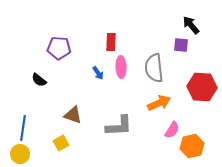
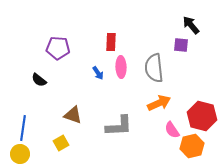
purple pentagon: moved 1 px left
red hexagon: moved 29 px down; rotated 12 degrees clockwise
pink semicircle: rotated 114 degrees clockwise
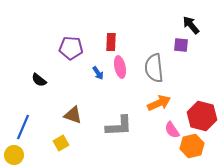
purple pentagon: moved 13 px right
pink ellipse: moved 1 px left; rotated 10 degrees counterclockwise
blue line: moved 1 px up; rotated 15 degrees clockwise
yellow circle: moved 6 px left, 1 px down
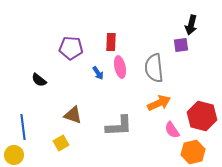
black arrow: rotated 126 degrees counterclockwise
purple square: rotated 14 degrees counterclockwise
blue line: rotated 30 degrees counterclockwise
orange hexagon: moved 1 px right, 6 px down
